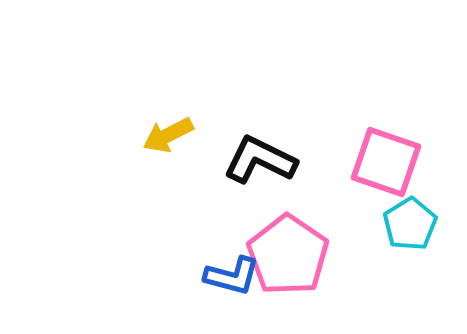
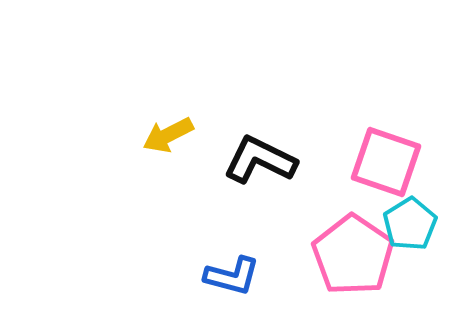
pink pentagon: moved 65 px right
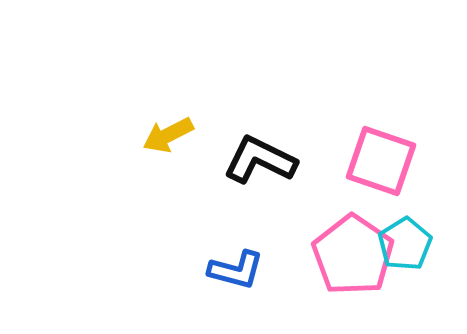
pink square: moved 5 px left, 1 px up
cyan pentagon: moved 5 px left, 20 px down
blue L-shape: moved 4 px right, 6 px up
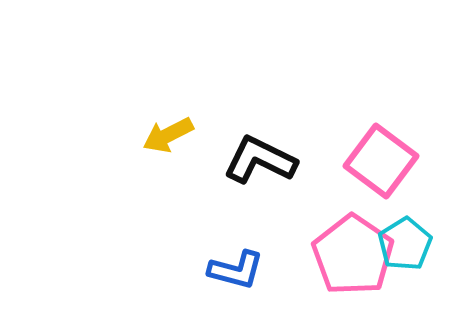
pink square: rotated 18 degrees clockwise
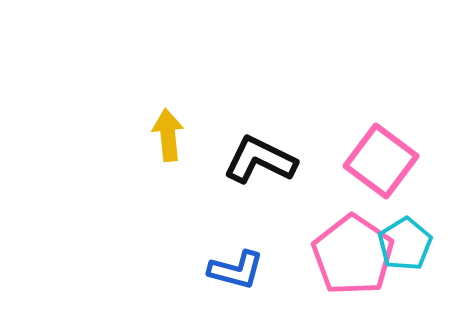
yellow arrow: rotated 111 degrees clockwise
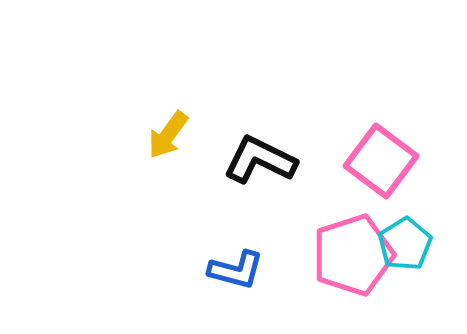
yellow arrow: rotated 138 degrees counterclockwise
pink pentagon: rotated 20 degrees clockwise
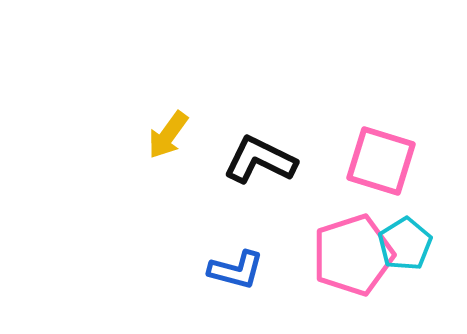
pink square: rotated 20 degrees counterclockwise
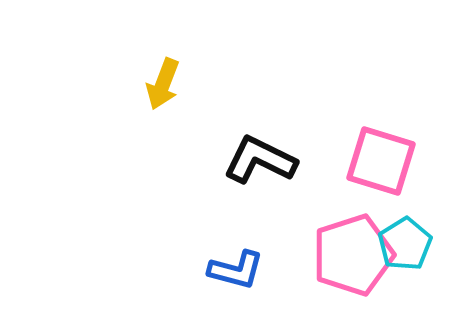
yellow arrow: moved 5 px left, 51 px up; rotated 15 degrees counterclockwise
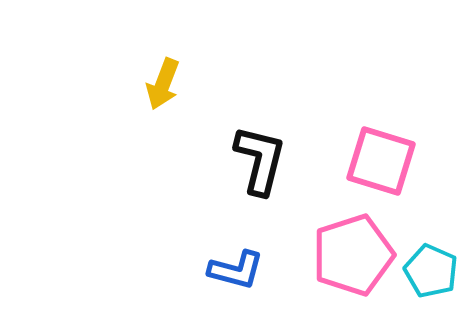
black L-shape: rotated 78 degrees clockwise
cyan pentagon: moved 26 px right, 27 px down; rotated 16 degrees counterclockwise
